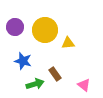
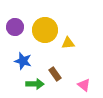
green arrow: rotated 18 degrees clockwise
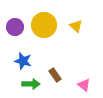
yellow circle: moved 1 px left, 5 px up
yellow triangle: moved 8 px right, 17 px up; rotated 48 degrees clockwise
brown rectangle: moved 1 px down
green arrow: moved 4 px left
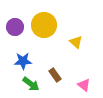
yellow triangle: moved 16 px down
blue star: rotated 18 degrees counterclockwise
green arrow: rotated 36 degrees clockwise
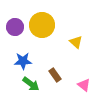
yellow circle: moved 2 px left
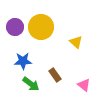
yellow circle: moved 1 px left, 2 px down
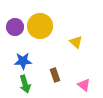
yellow circle: moved 1 px left, 1 px up
brown rectangle: rotated 16 degrees clockwise
green arrow: moved 6 px left; rotated 36 degrees clockwise
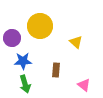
purple circle: moved 3 px left, 11 px down
brown rectangle: moved 1 px right, 5 px up; rotated 24 degrees clockwise
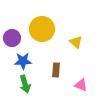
yellow circle: moved 2 px right, 3 px down
pink triangle: moved 3 px left; rotated 16 degrees counterclockwise
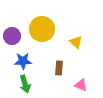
purple circle: moved 2 px up
brown rectangle: moved 3 px right, 2 px up
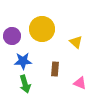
brown rectangle: moved 4 px left, 1 px down
pink triangle: moved 1 px left, 2 px up
